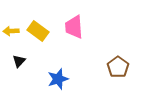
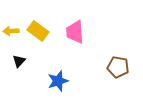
pink trapezoid: moved 1 px right, 5 px down
brown pentagon: rotated 25 degrees counterclockwise
blue star: moved 2 px down
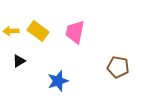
pink trapezoid: rotated 15 degrees clockwise
black triangle: rotated 16 degrees clockwise
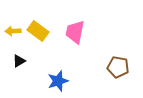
yellow arrow: moved 2 px right
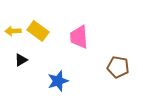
pink trapezoid: moved 4 px right, 5 px down; rotated 15 degrees counterclockwise
black triangle: moved 2 px right, 1 px up
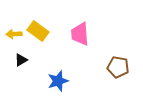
yellow arrow: moved 1 px right, 3 px down
pink trapezoid: moved 1 px right, 3 px up
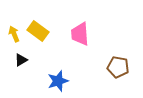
yellow arrow: rotated 70 degrees clockwise
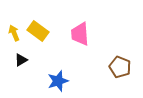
yellow arrow: moved 1 px up
brown pentagon: moved 2 px right; rotated 10 degrees clockwise
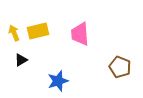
yellow rectangle: rotated 50 degrees counterclockwise
